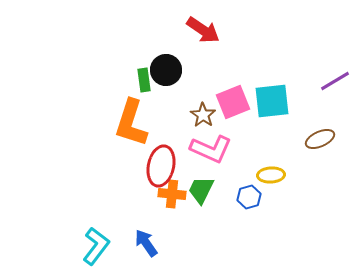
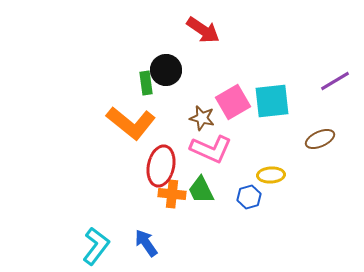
green rectangle: moved 2 px right, 3 px down
pink square: rotated 8 degrees counterclockwise
brown star: moved 1 px left, 3 px down; rotated 20 degrees counterclockwise
orange L-shape: rotated 69 degrees counterclockwise
green trapezoid: rotated 52 degrees counterclockwise
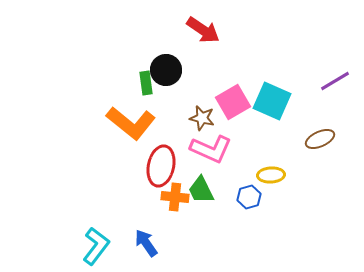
cyan square: rotated 30 degrees clockwise
orange cross: moved 3 px right, 3 px down
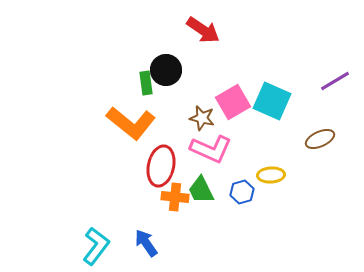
blue hexagon: moved 7 px left, 5 px up
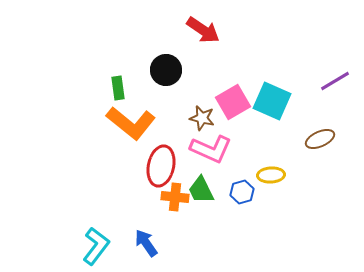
green rectangle: moved 28 px left, 5 px down
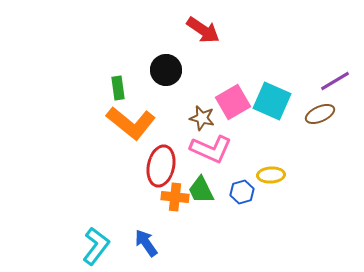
brown ellipse: moved 25 px up
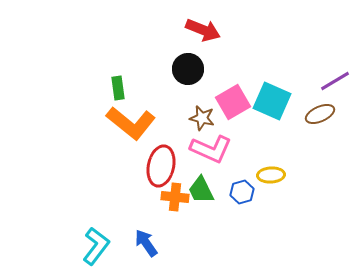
red arrow: rotated 12 degrees counterclockwise
black circle: moved 22 px right, 1 px up
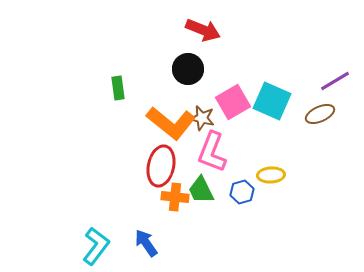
orange L-shape: moved 40 px right
pink L-shape: moved 1 px right, 3 px down; rotated 87 degrees clockwise
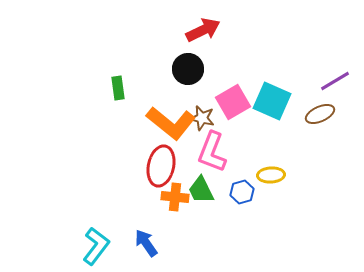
red arrow: rotated 48 degrees counterclockwise
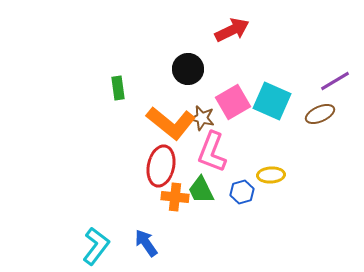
red arrow: moved 29 px right
